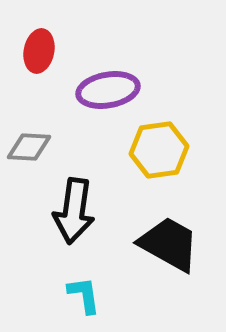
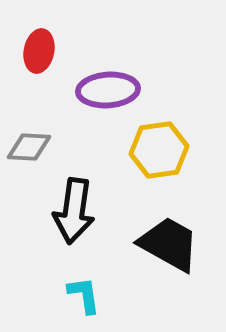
purple ellipse: rotated 6 degrees clockwise
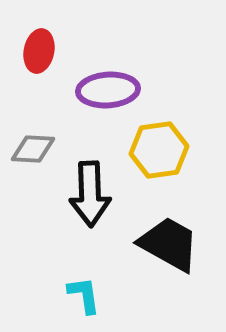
gray diamond: moved 4 px right, 2 px down
black arrow: moved 16 px right, 17 px up; rotated 10 degrees counterclockwise
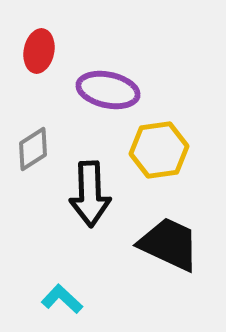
purple ellipse: rotated 16 degrees clockwise
gray diamond: rotated 36 degrees counterclockwise
black trapezoid: rotated 4 degrees counterclockwise
cyan L-shape: moved 22 px left, 4 px down; rotated 39 degrees counterclockwise
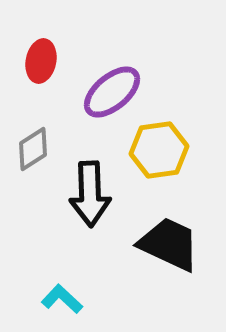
red ellipse: moved 2 px right, 10 px down
purple ellipse: moved 4 px right, 2 px down; rotated 52 degrees counterclockwise
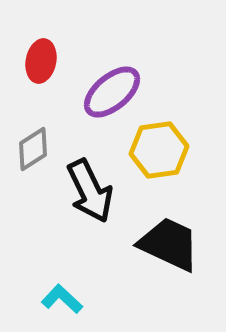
black arrow: moved 3 px up; rotated 24 degrees counterclockwise
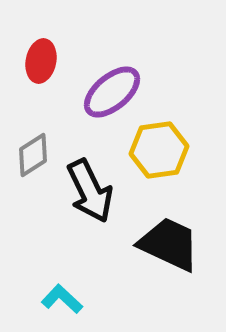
gray diamond: moved 6 px down
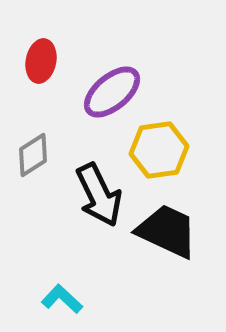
black arrow: moved 9 px right, 4 px down
black trapezoid: moved 2 px left, 13 px up
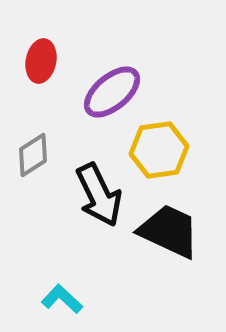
black trapezoid: moved 2 px right
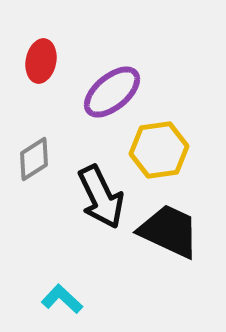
gray diamond: moved 1 px right, 4 px down
black arrow: moved 2 px right, 2 px down
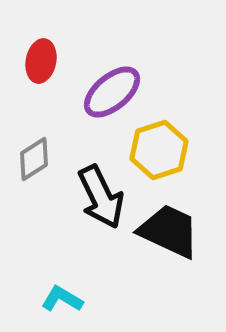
yellow hexagon: rotated 10 degrees counterclockwise
cyan L-shape: rotated 12 degrees counterclockwise
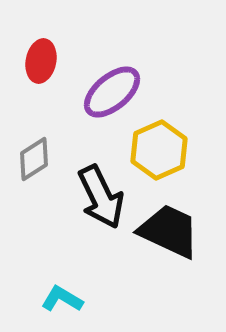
yellow hexagon: rotated 6 degrees counterclockwise
